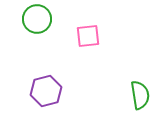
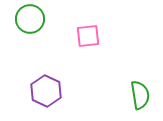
green circle: moved 7 px left
purple hexagon: rotated 20 degrees counterclockwise
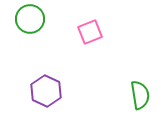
pink square: moved 2 px right, 4 px up; rotated 15 degrees counterclockwise
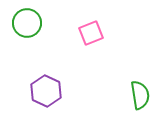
green circle: moved 3 px left, 4 px down
pink square: moved 1 px right, 1 px down
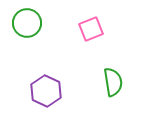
pink square: moved 4 px up
green semicircle: moved 27 px left, 13 px up
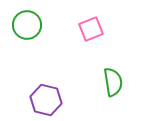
green circle: moved 2 px down
purple hexagon: moved 9 px down; rotated 12 degrees counterclockwise
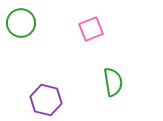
green circle: moved 6 px left, 2 px up
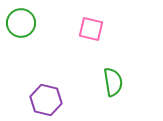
pink square: rotated 35 degrees clockwise
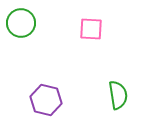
pink square: rotated 10 degrees counterclockwise
green semicircle: moved 5 px right, 13 px down
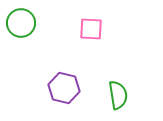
purple hexagon: moved 18 px right, 12 px up
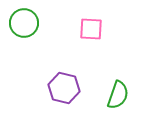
green circle: moved 3 px right
green semicircle: rotated 28 degrees clockwise
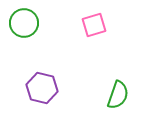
pink square: moved 3 px right, 4 px up; rotated 20 degrees counterclockwise
purple hexagon: moved 22 px left
